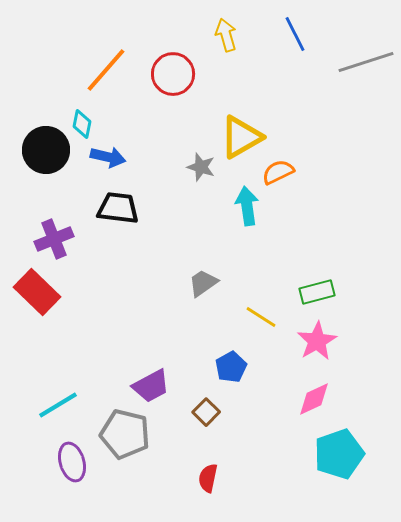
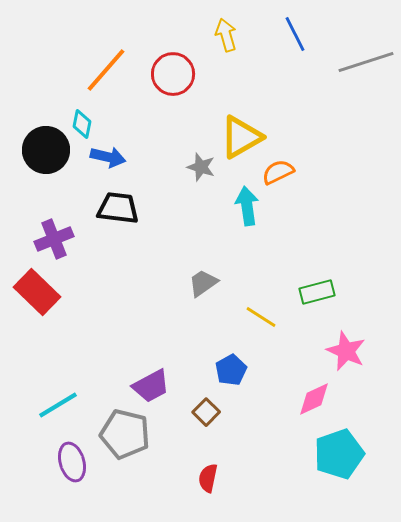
pink star: moved 29 px right, 10 px down; rotated 18 degrees counterclockwise
blue pentagon: moved 3 px down
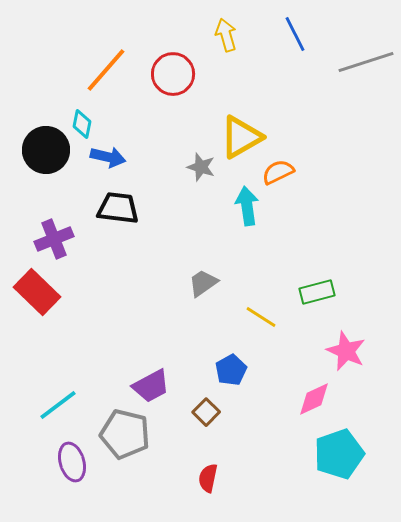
cyan line: rotated 6 degrees counterclockwise
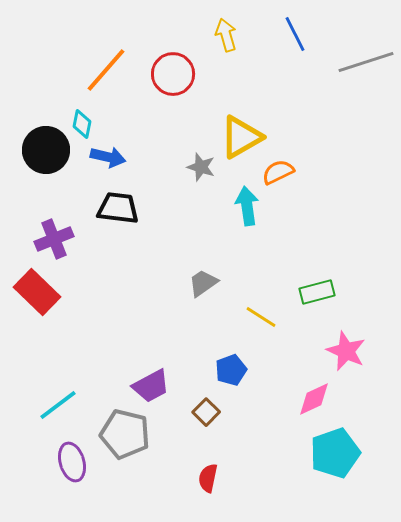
blue pentagon: rotated 8 degrees clockwise
cyan pentagon: moved 4 px left, 1 px up
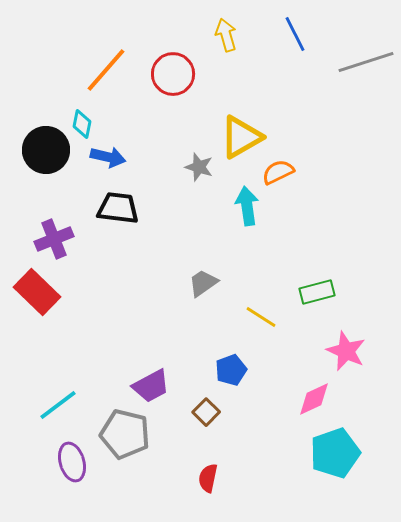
gray star: moved 2 px left
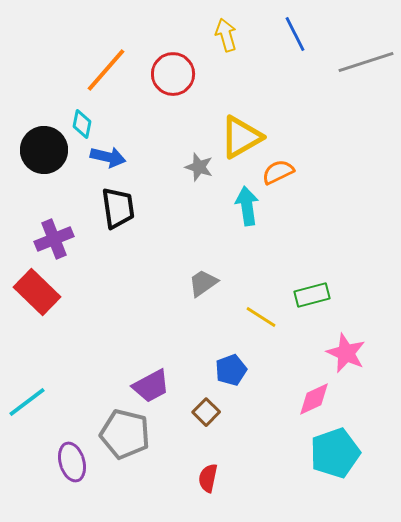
black circle: moved 2 px left
black trapezoid: rotated 75 degrees clockwise
green rectangle: moved 5 px left, 3 px down
pink star: moved 2 px down
cyan line: moved 31 px left, 3 px up
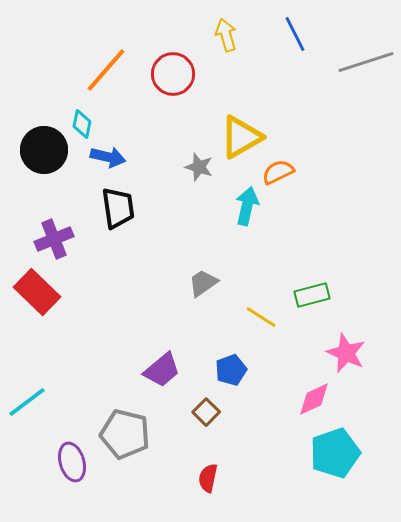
cyan arrow: rotated 21 degrees clockwise
purple trapezoid: moved 11 px right, 16 px up; rotated 12 degrees counterclockwise
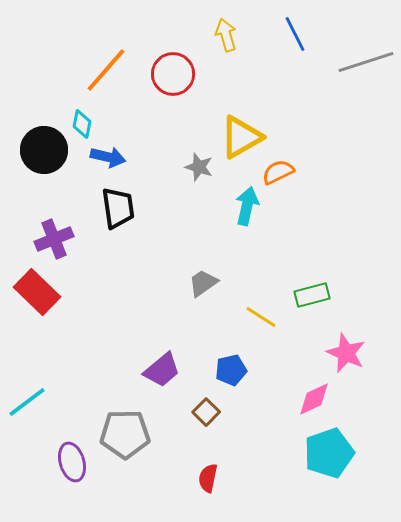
blue pentagon: rotated 8 degrees clockwise
gray pentagon: rotated 15 degrees counterclockwise
cyan pentagon: moved 6 px left
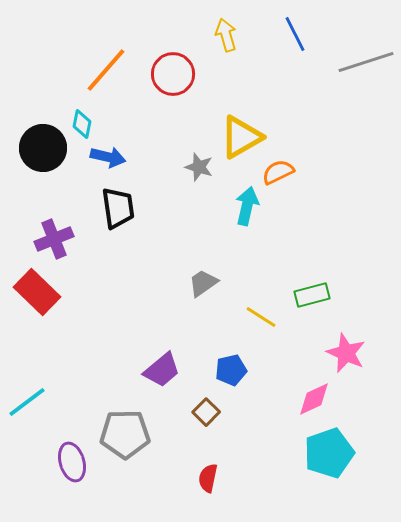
black circle: moved 1 px left, 2 px up
